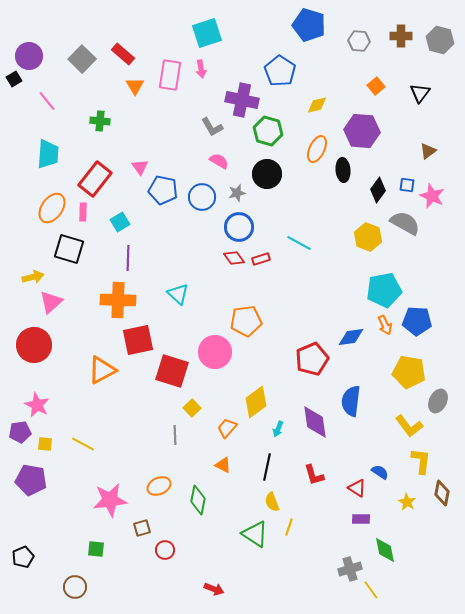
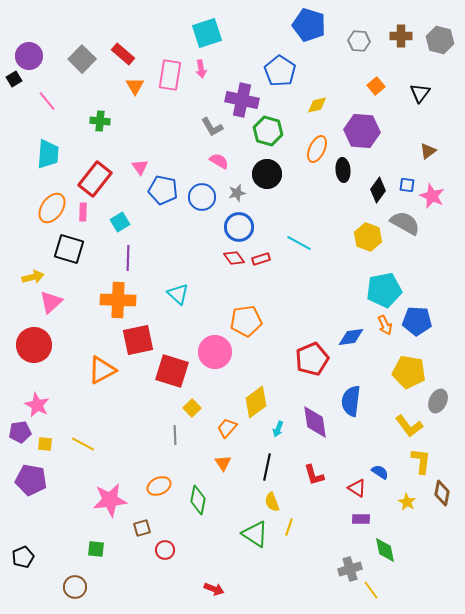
orange triangle at (223, 465): moved 2 px up; rotated 30 degrees clockwise
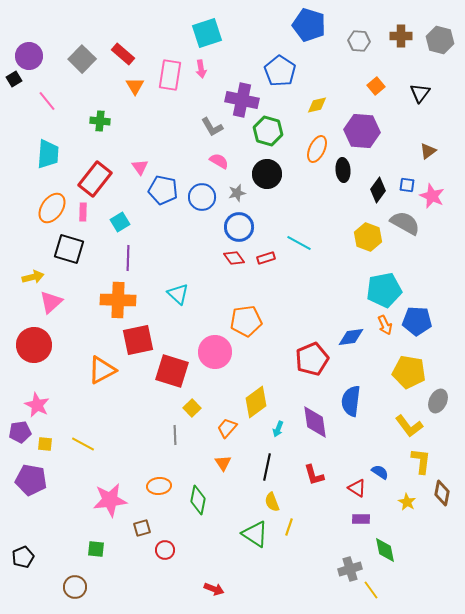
red rectangle at (261, 259): moved 5 px right, 1 px up
orange ellipse at (159, 486): rotated 20 degrees clockwise
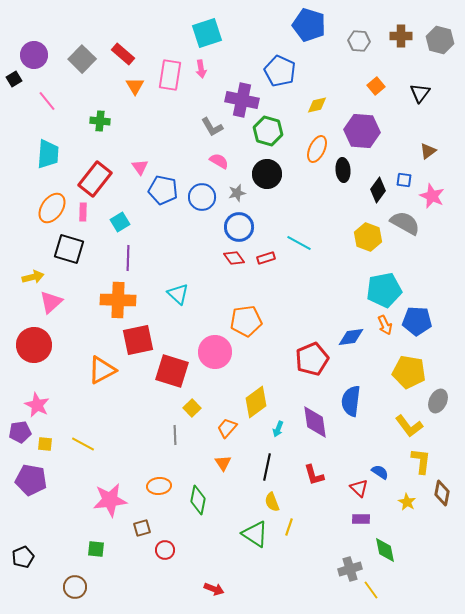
purple circle at (29, 56): moved 5 px right, 1 px up
blue pentagon at (280, 71): rotated 8 degrees counterclockwise
blue square at (407, 185): moved 3 px left, 5 px up
red triangle at (357, 488): moved 2 px right; rotated 12 degrees clockwise
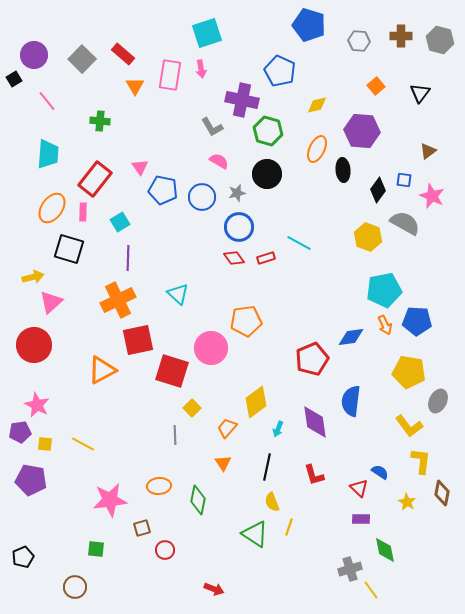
orange cross at (118, 300): rotated 28 degrees counterclockwise
pink circle at (215, 352): moved 4 px left, 4 px up
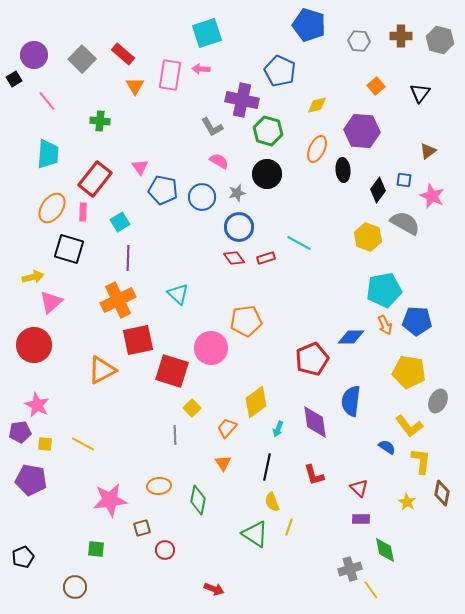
pink arrow at (201, 69): rotated 102 degrees clockwise
blue diamond at (351, 337): rotated 8 degrees clockwise
blue semicircle at (380, 472): moved 7 px right, 25 px up
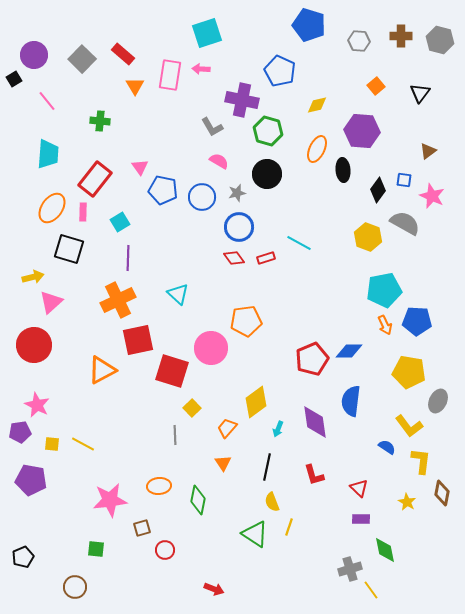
blue diamond at (351, 337): moved 2 px left, 14 px down
yellow square at (45, 444): moved 7 px right
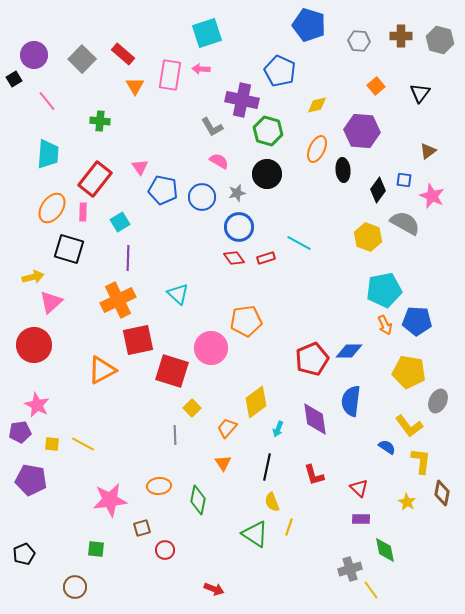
purple diamond at (315, 422): moved 3 px up
black pentagon at (23, 557): moved 1 px right, 3 px up
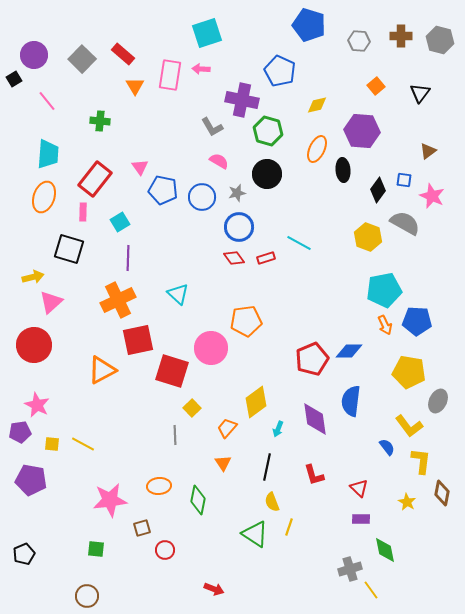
orange ellipse at (52, 208): moved 8 px left, 11 px up; rotated 16 degrees counterclockwise
blue semicircle at (387, 447): rotated 18 degrees clockwise
brown circle at (75, 587): moved 12 px right, 9 px down
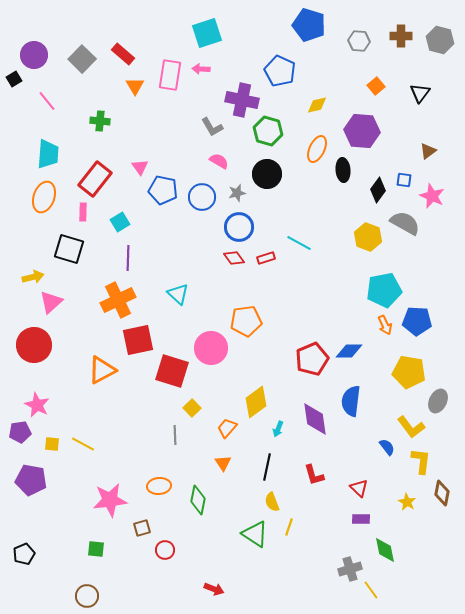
yellow L-shape at (409, 426): moved 2 px right, 1 px down
